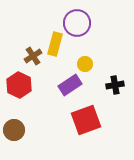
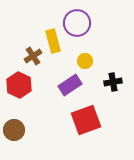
yellow rectangle: moved 2 px left, 3 px up; rotated 30 degrees counterclockwise
yellow circle: moved 3 px up
black cross: moved 2 px left, 3 px up
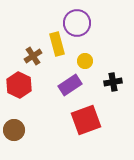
yellow rectangle: moved 4 px right, 3 px down
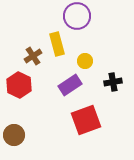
purple circle: moved 7 px up
brown circle: moved 5 px down
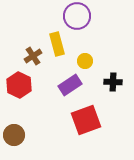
black cross: rotated 12 degrees clockwise
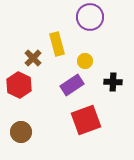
purple circle: moved 13 px right, 1 px down
brown cross: moved 2 px down; rotated 12 degrees counterclockwise
purple rectangle: moved 2 px right
brown circle: moved 7 px right, 3 px up
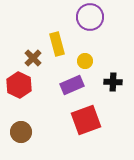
purple rectangle: rotated 10 degrees clockwise
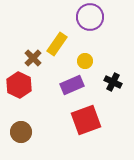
yellow rectangle: rotated 50 degrees clockwise
black cross: rotated 24 degrees clockwise
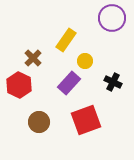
purple circle: moved 22 px right, 1 px down
yellow rectangle: moved 9 px right, 4 px up
purple rectangle: moved 3 px left, 2 px up; rotated 25 degrees counterclockwise
brown circle: moved 18 px right, 10 px up
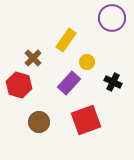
yellow circle: moved 2 px right, 1 px down
red hexagon: rotated 10 degrees counterclockwise
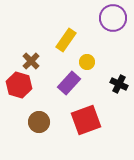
purple circle: moved 1 px right
brown cross: moved 2 px left, 3 px down
black cross: moved 6 px right, 2 px down
